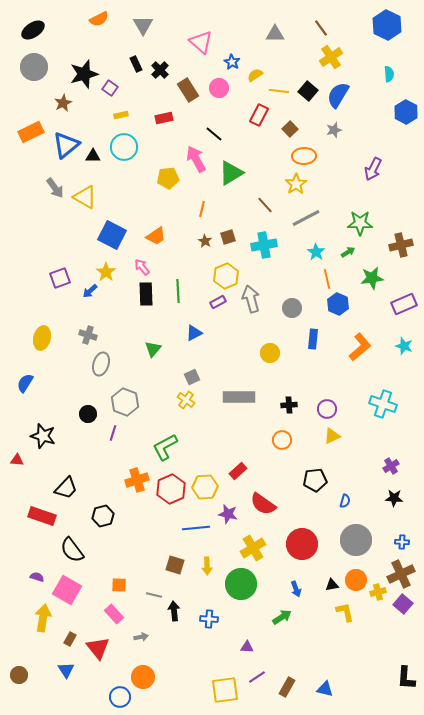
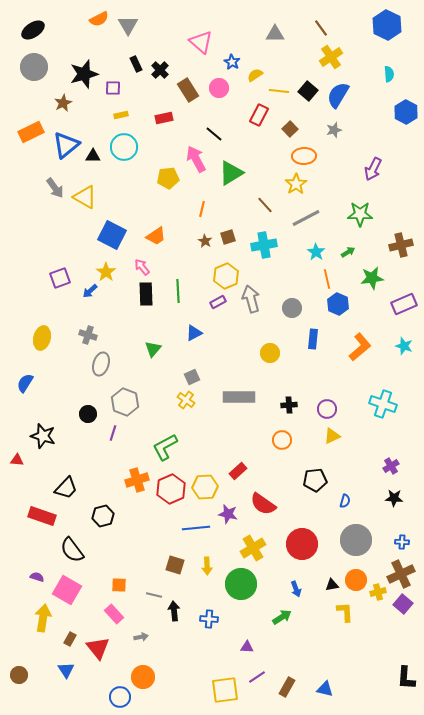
gray triangle at (143, 25): moved 15 px left
purple square at (110, 88): moved 3 px right; rotated 35 degrees counterclockwise
green star at (360, 223): moved 9 px up
yellow L-shape at (345, 612): rotated 10 degrees clockwise
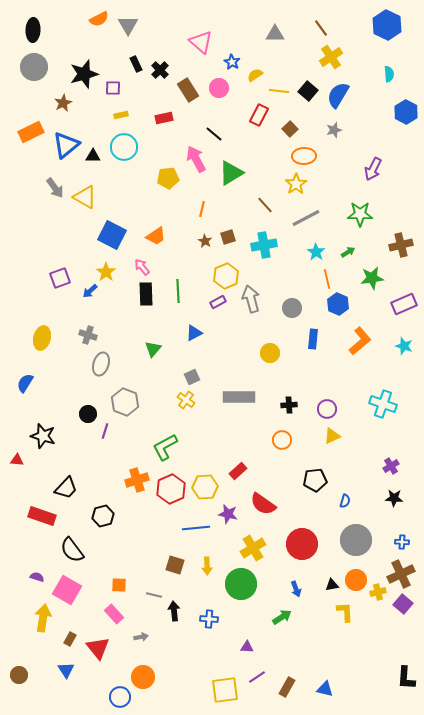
black ellipse at (33, 30): rotated 55 degrees counterclockwise
orange L-shape at (360, 347): moved 6 px up
purple line at (113, 433): moved 8 px left, 2 px up
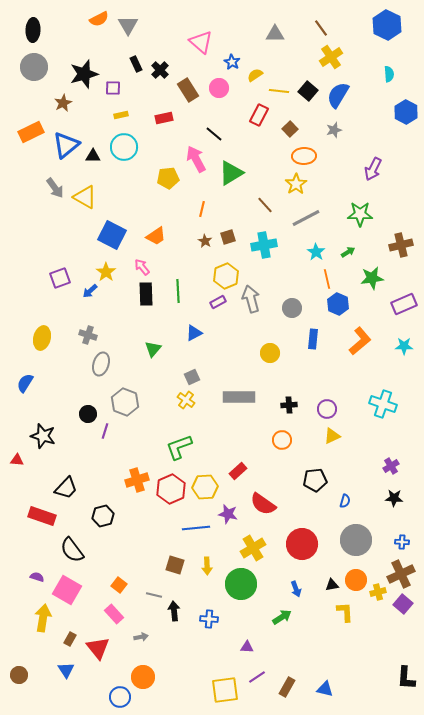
cyan star at (404, 346): rotated 18 degrees counterclockwise
green L-shape at (165, 447): moved 14 px right; rotated 8 degrees clockwise
orange square at (119, 585): rotated 35 degrees clockwise
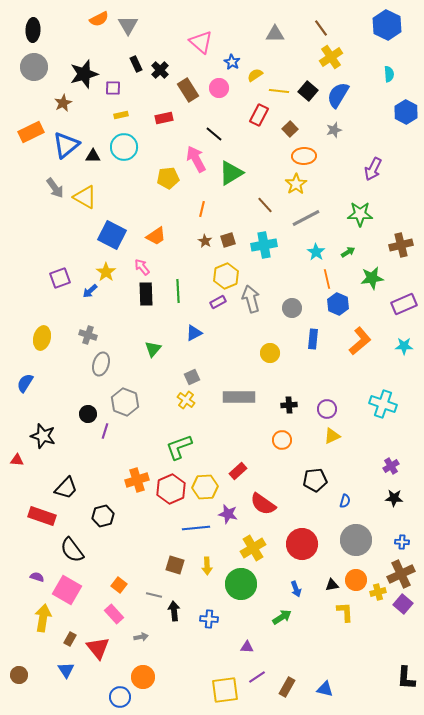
brown square at (228, 237): moved 3 px down
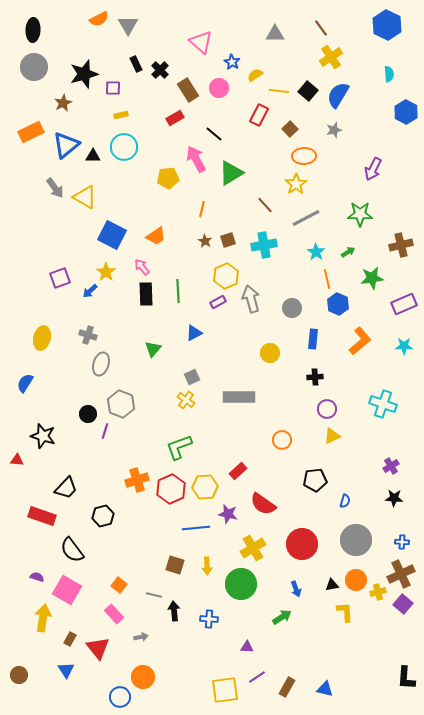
red rectangle at (164, 118): moved 11 px right; rotated 18 degrees counterclockwise
gray hexagon at (125, 402): moved 4 px left, 2 px down
black cross at (289, 405): moved 26 px right, 28 px up
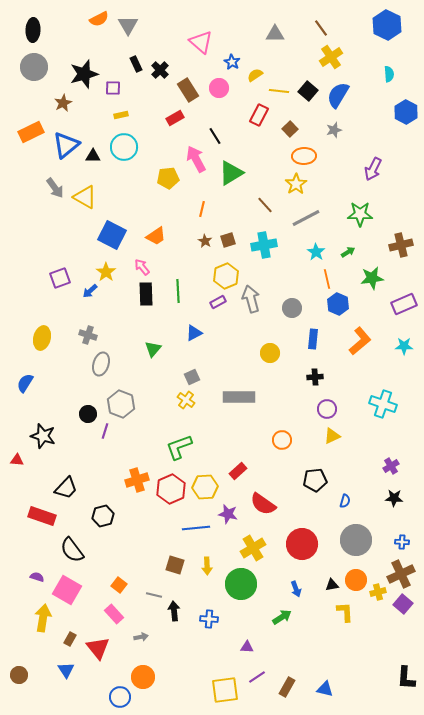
black line at (214, 134): moved 1 px right, 2 px down; rotated 18 degrees clockwise
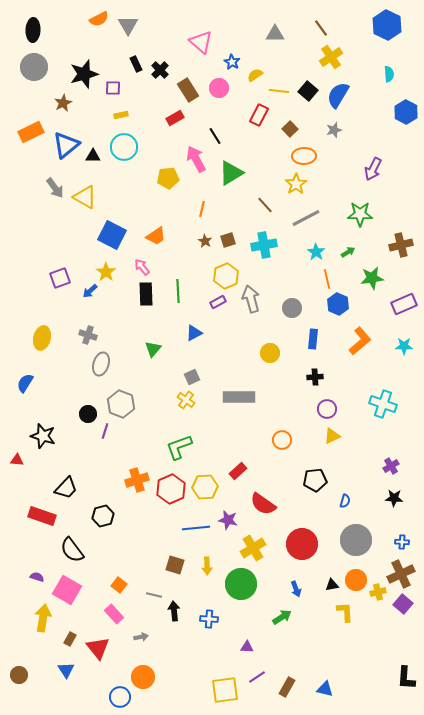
purple star at (228, 514): moved 6 px down
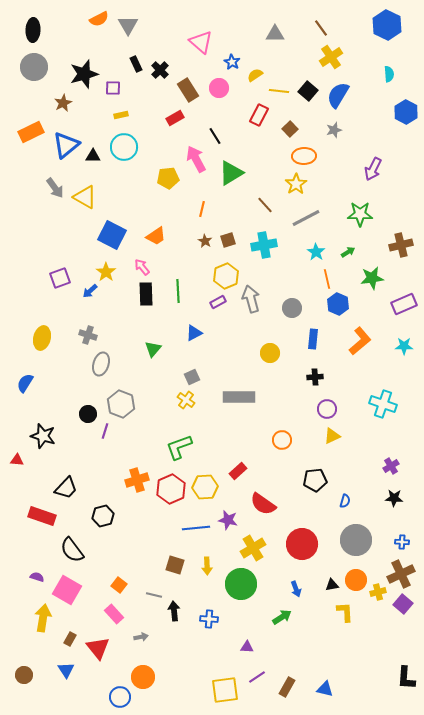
brown circle at (19, 675): moved 5 px right
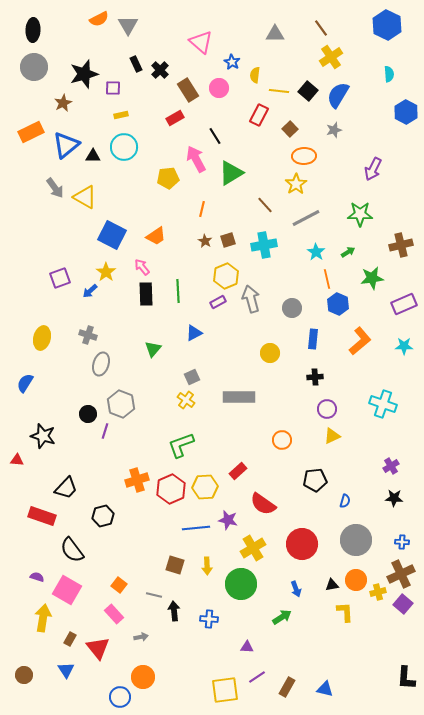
yellow semicircle at (255, 75): rotated 49 degrees counterclockwise
green L-shape at (179, 447): moved 2 px right, 2 px up
